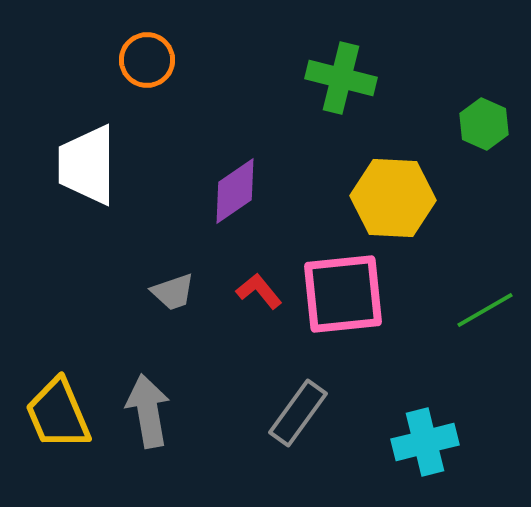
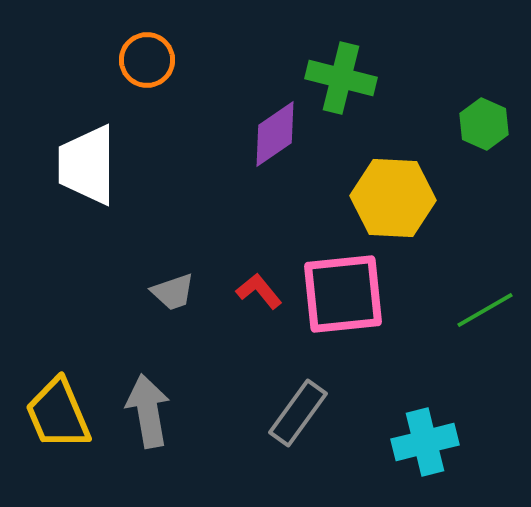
purple diamond: moved 40 px right, 57 px up
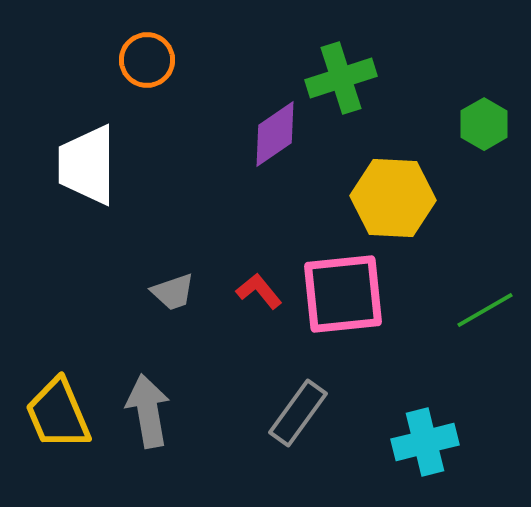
green cross: rotated 32 degrees counterclockwise
green hexagon: rotated 6 degrees clockwise
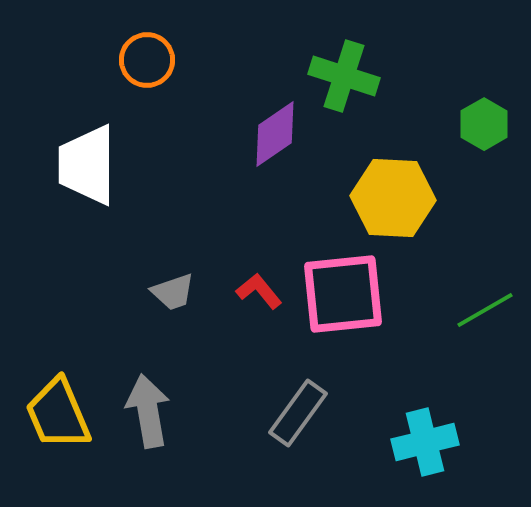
green cross: moved 3 px right, 2 px up; rotated 36 degrees clockwise
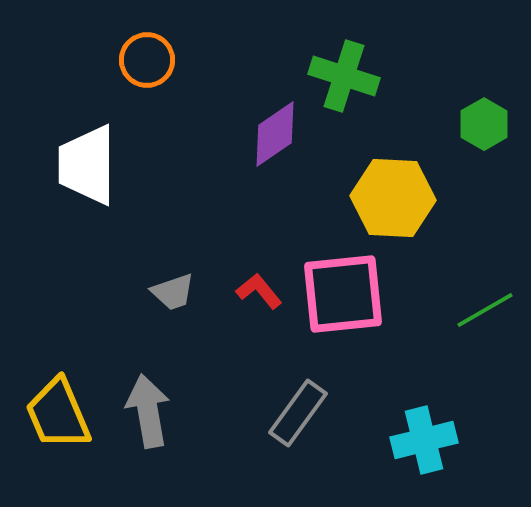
cyan cross: moved 1 px left, 2 px up
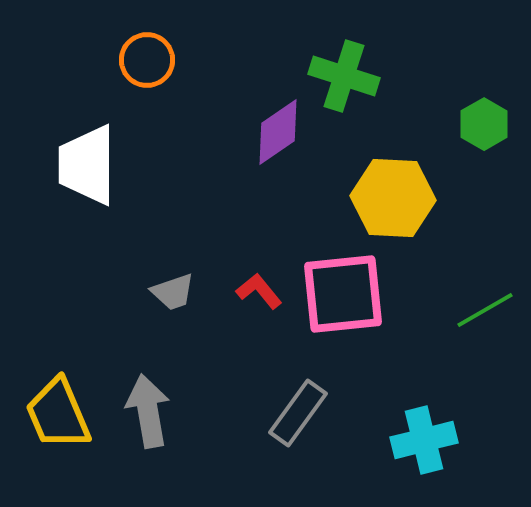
purple diamond: moved 3 px right, 2 px up
